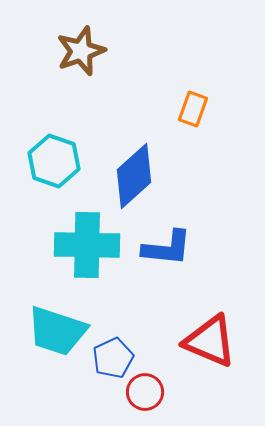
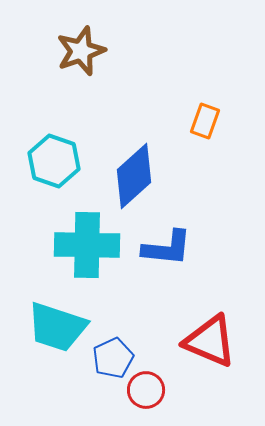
orange rectangle: moved 12 px right, 12 px down
cyan trapezoid: moved 4 px up
red circle: moved 1 px right, 2 px up
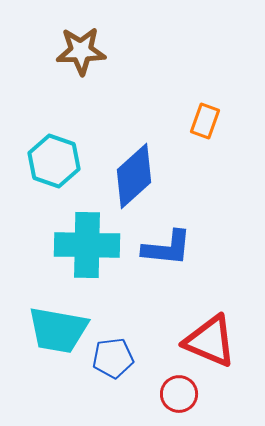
brown star: rotated 18 degrees clockwise
cyan trapezoid: moved 1 px right, 3 px down; rotated 8 degrees counterclockwise
blue pentagon: rotated 18 degrees clockwise
red circle: moved 33 px right, 4 px down
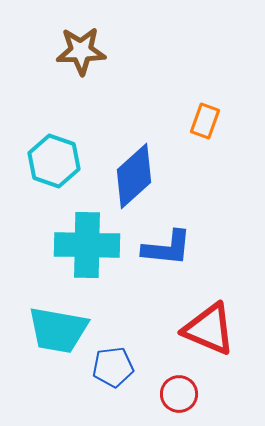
red triangle: moved 1 px left, 12 px up
blue pentagon: moved 9 px down
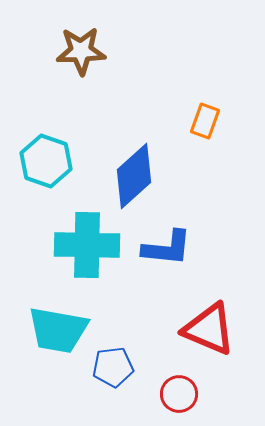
cyan hexagon: moved 8 px left
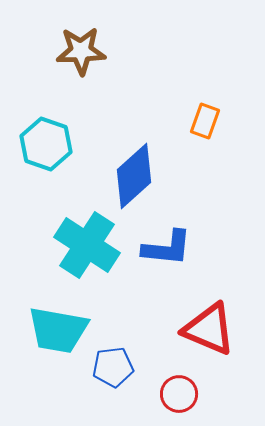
cyan hexagon: moved 17 px up
cyan cross: rotated 32 degrees clockwise
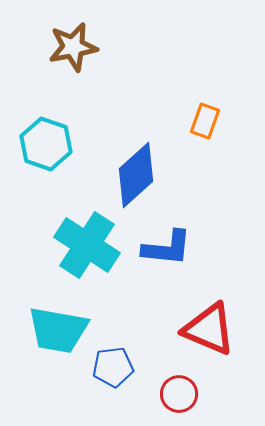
brown star: moved 8 px left, 4 px up; rotated 9 degrees counterclockwise
blue diamond: moved 2 px right, 1 px up
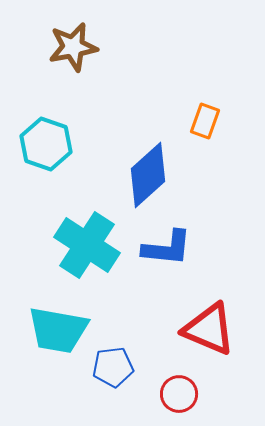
blue diamond: moved 12 px right
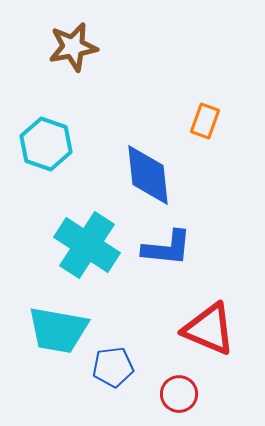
blue diamond: rotated 54 degrees counterclockwise
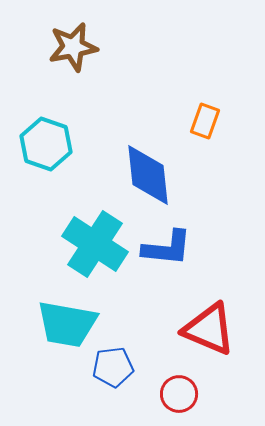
cyan cross: moved 8 px right, 1 px up
cyan trapezoid: moved 9 px right, 6 px up
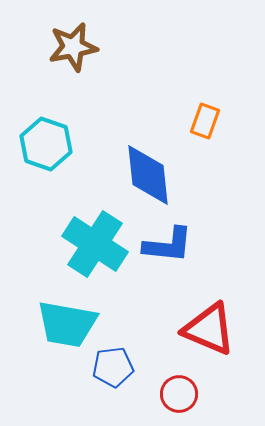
blue L-shape: moved 1 px right, 3 px up
